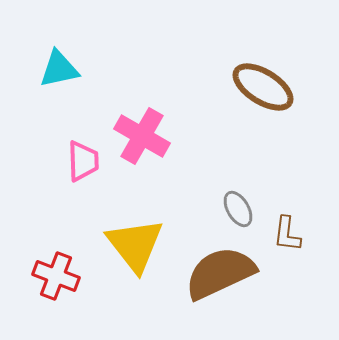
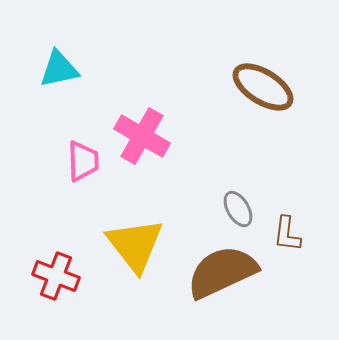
brown semicircle: moved 2 px right, 1 px up
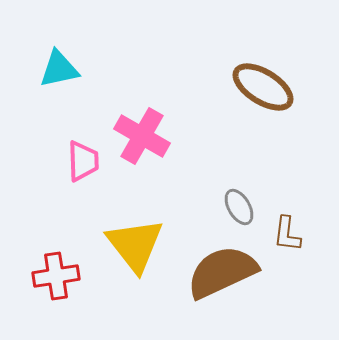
gray ellipse: moved 1 px right, 2 px up
red cross: rotated 30 degrees counterclockwise
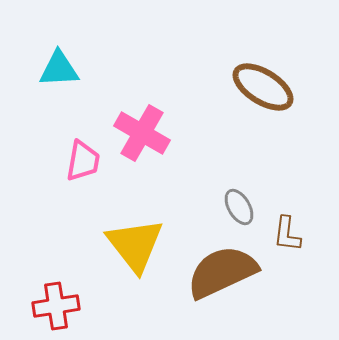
cyan triangle: rotated 9 degrees clockwise
pink cross: moved 3 px up
pink trapezoid: rotated 12 degrees clockwise
red cross: moved 30 px down
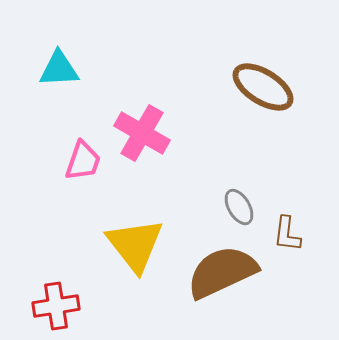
pink trapezoid: rotated 9 degrees clockwise
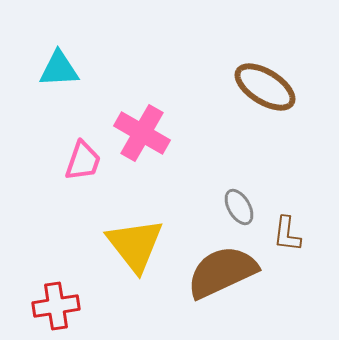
brown ellipse: moved 2 px right
